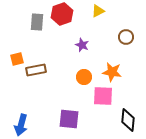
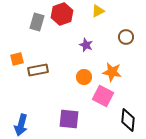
gray rectangle: rotated 12 degrees clockwise
purple star: moved 4 px right
brown rectangle: moved 2 px right
pink square: rotated 25 degrees clockwise
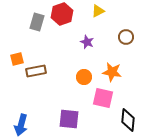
purple star: moved 1 px right, 3 px up
brown rectangle: moved 2 px left, 1 px down
pink square: moved 2 px down; rotated 15 degrees counterclockwise
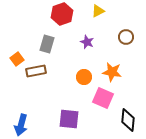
gray rectangle: moved 10 px right, 22 px down
orange square: rotated 24 degrees counterclockwise
pink square: rotated 10 degrees clockwise
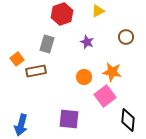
pink square: moved 2 px right, 2 px up; rotated 30 degrees clockwise
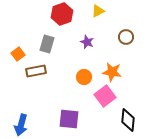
orange square: moved 1 px right, 5 px up
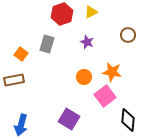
yellow triangle: moved 7 px left, 1 px down
brown circle: moved 2 px right, 2 px up
orange square: moved 3 px right; rotated 16 degrees counterclockwise
brown rectangle: moved 22 px left, 9 px down
purple square: rotated 25 degrees clockwise
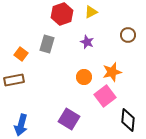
orange star: rotated 24 degrees counterclockwise
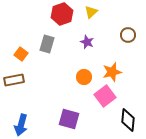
yellow triangle: rotated 16 degrees counterclockwise
purple square: rotated 15 degrees counterclockwise
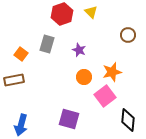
yellow triangle: rotated 32 degrees counterclockwise
purple star: moved 8 px left, 8 px down
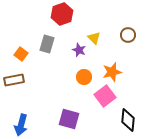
yellow triangle: moved 3 px right, 26 px down
